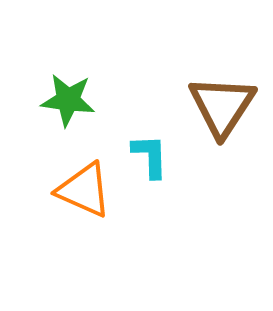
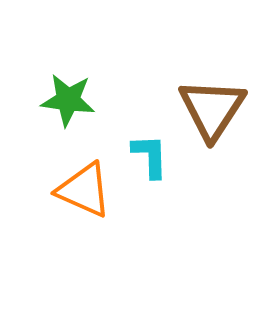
brown triangle: moved 10 px left, 3 px down
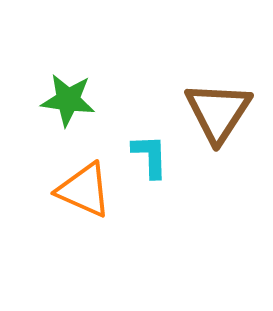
brown triangle: moved 6 px right, 3 px down
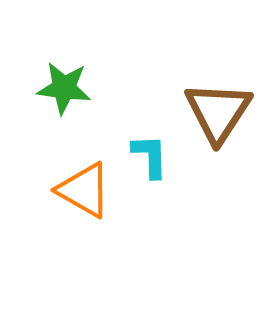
green star: moved 4 px left, 12 px up
orange triangle: rotated 6 degrees clockwise
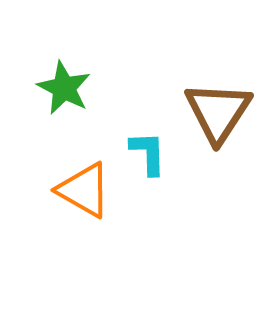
green star: rotated 20 degrees clockwise
cyan L-shape: moved 2 px left, 3 px up
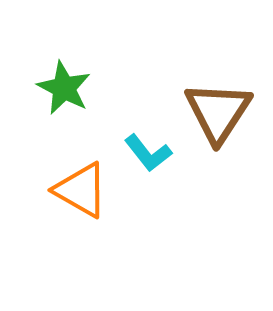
cyan L-shape: rotated 144 degrees clockwise
orange triangle: moved 3 px left
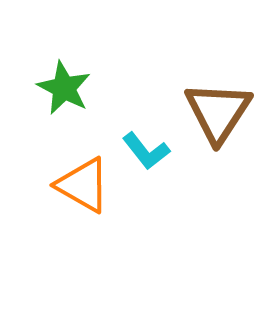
cyan L-shape: moved 2 px left, 2 px up
orange triangle: moved 2 px right, 5 px up
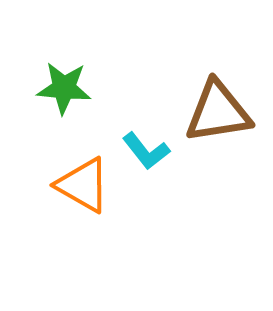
green star: rotated 22 degrees counterclockwise
brown triangle: rotated 48 degrees clockwise
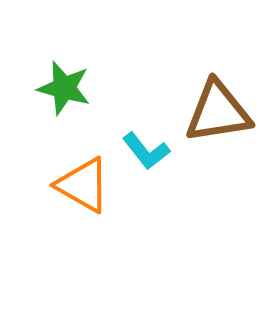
green star: rotated 10 degrees clockwise
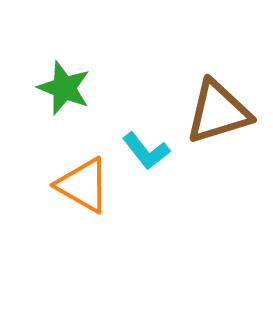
green star: rotated 6 degrees clockwise
brown triangle: rotated 8 degrees counterclockwise
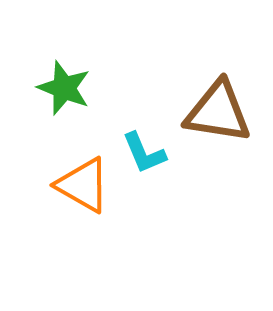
brown triangle: rotated 26 degrees clockwise
cyan L-shape: moved 2 px left, 2 px down; rotated 15 degrees clockwise
